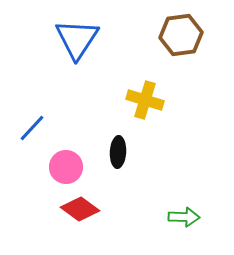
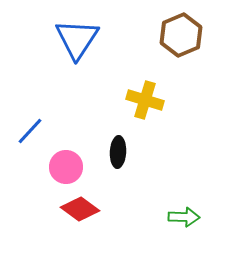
brown hexagon: rotated 15 degrees counterclockwise
blue line: moved 2 px left, 3 px down
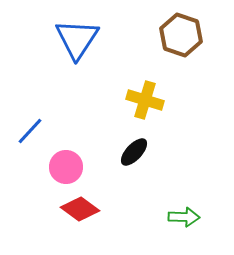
brown hexagon: rotated 18 degrees counterclockwise
black ellipse: moved 16 px right; rotated 40 degrees clockwise
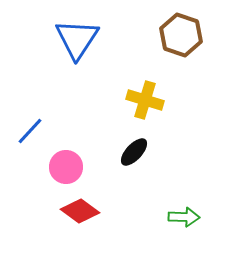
red diamond: moved 2 px down
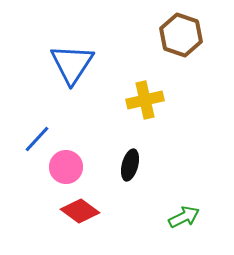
blue triangle: moved 5 px left, 25 px down
yellow cross: rotated 30 degrees counterclockwise
blue line: moved 7 px right, 8 px down
black ellipse: moved 4 px left, 13 px down; rotated 28 degrees counterclockwise
green arrow: rotated 28 degrees counterclockwise
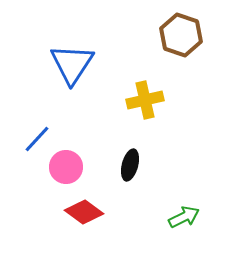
red diamond: moved 4 px right, 1 px down
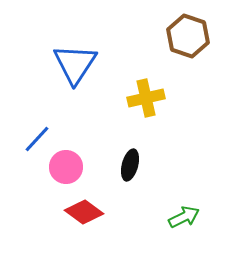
brown hexagon: moved 7 px right, 1 px down
blue triangle: moved 3 px right
yellow cross: moved 1 px right, 2 px up
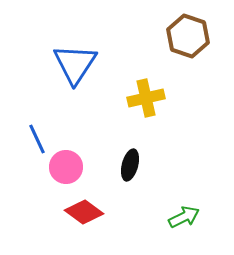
blue line: rotated 68 degrees counterclockwise
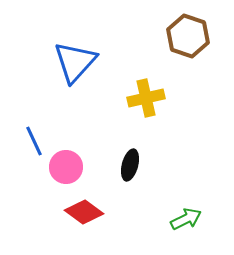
blue triangle: moved 2 px up; rotated 9 degrees clockwise
blue line: moved 3 px left, 2 px down
green arrow: moved 2 px right, 2 px down
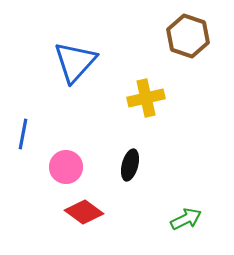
blue line: moved 11 px left, 7 px up; rotated 36 degrees clockwise
